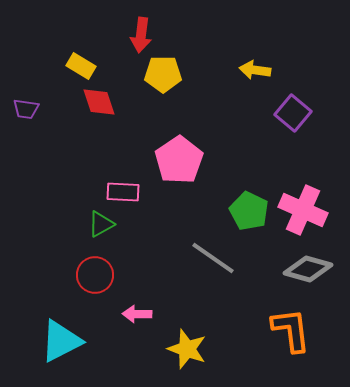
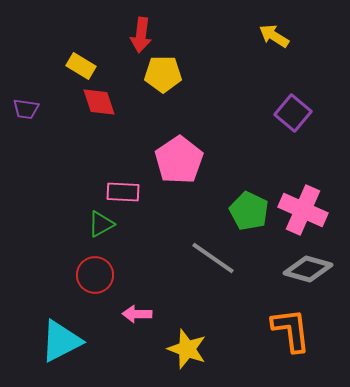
yellow arrow: moved 19 px right, 34 px up; rotated 24 degrees clockwise
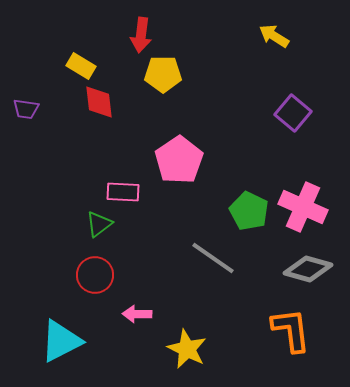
red diamond: rotated 12 degrees clockwise
pink cross: moved 3 px up
green triangle: moved 2 px left; rotated 8 degrees counterclockwise
yellow star: rotated 6 degrees clockwise
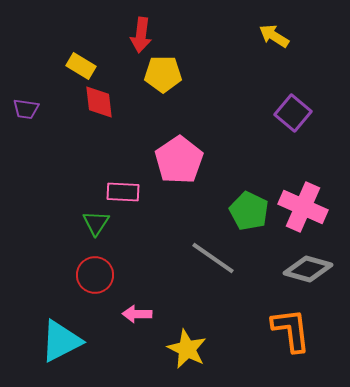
green triangle: moved 3 px left, 1 px up; rotated 20 degrees counterclockwise
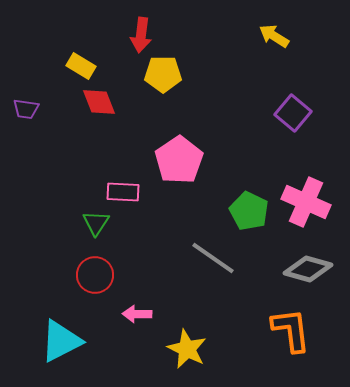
red diamond: rotated 15 degrees counterclockwise
pink cross: moved 3 px right, 5 px up
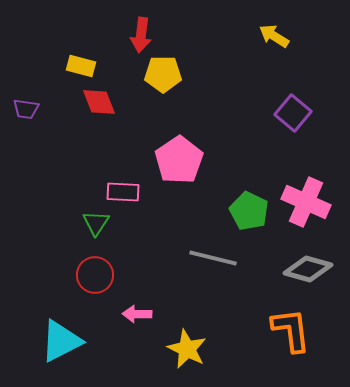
yellow rectangle: rotated 16 degrees counterclockwise
gray line: rotated 21 degrees counterclockwise
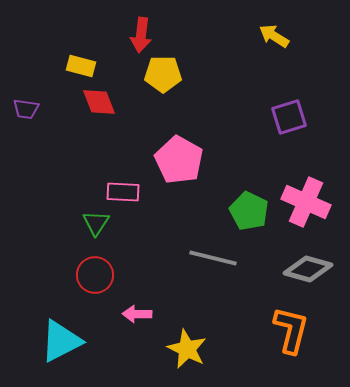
purple square: moved 4 px left, 4 px down; rotated 33 degrees clockwise
pink pentagon: rotated 9 degrees counterclockwise
orange L-shape: rotated 21 degrees clockwise
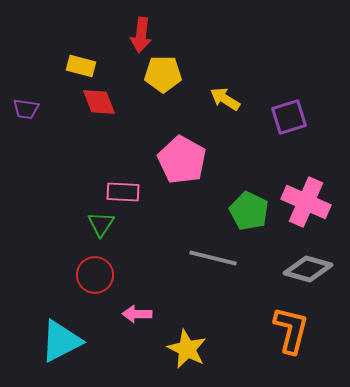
yellow arrow: moved 49 px left, 63 px down
pink pentagon: moved 3 px right
green triangle: moved 5 px right, 1 px down
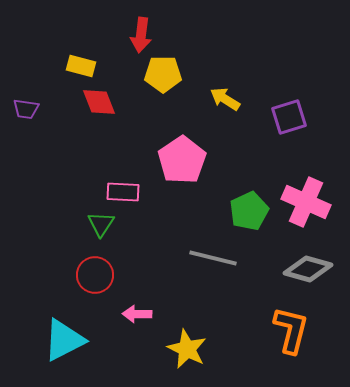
pink pentagon: rotated 9 degrees clockwise
green pentagon: rotated 21 degrees clockwise
cyan triangle: moved 3 px right, 1 px up
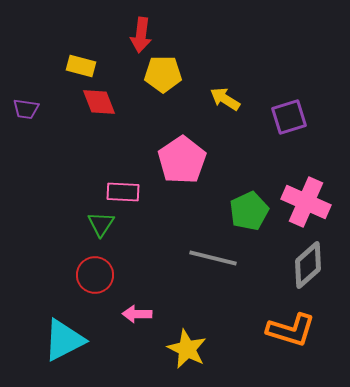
gray diamond: moved 4 px up; rotated 57 degrees counterclockwise
orange L-shape: rotated 93 degrees clockwise
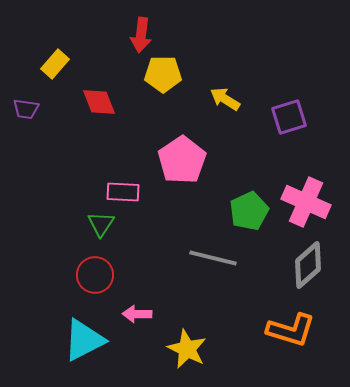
yellow rectangle: moved 26 px left, 2 px up; rotated 64 degrees counterclockwise
cyan triangle: moved 20 px right
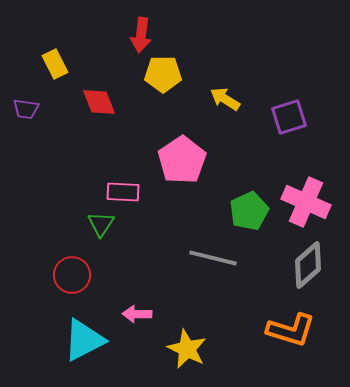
yellow rectangle: rotated 68 degrees counterclockwise
red circle: moved 23 px left
